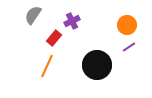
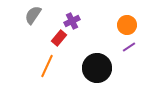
red rectangle: moved 5 px right
black circle: moved 3 px down
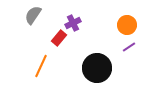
purple cross: moved 1 px right, 2 px down
orange line: moved 6 px left
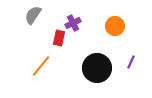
orange circle: moved 12 px left, 1 px down
red rectangle: rotated 28 degrees counterclockwise
purple line: moved 2 px right, 15 px down; rotated 32 degrees counterclockwise
orange line: rotated 15 degrees clockwise
